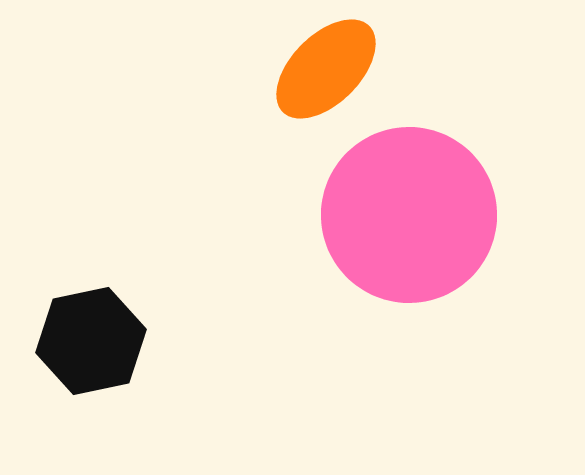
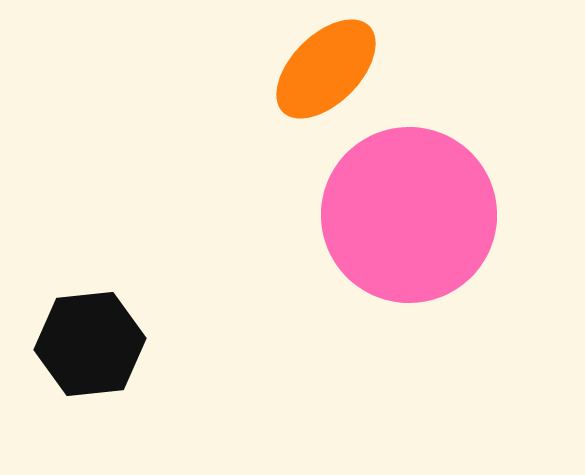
black hexagon: moved 1 px left, 3 px down; rotated 6 degrees clockwise
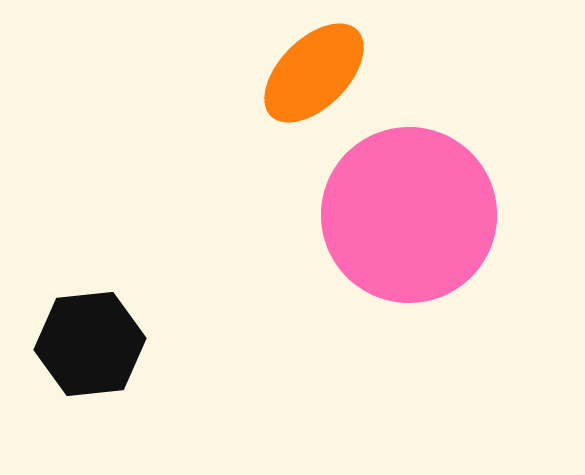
orange ellipse: moved 12 px left, 4 px down
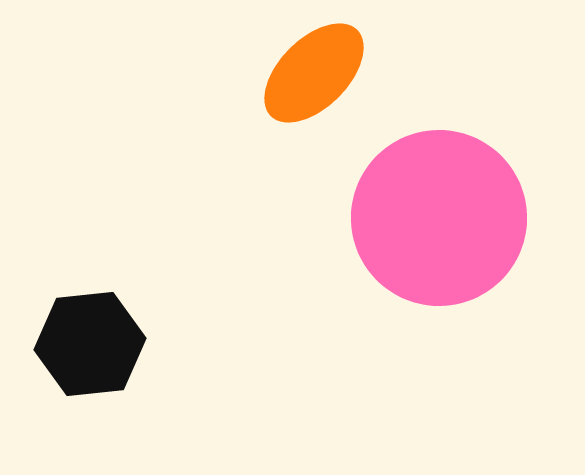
pink circle: moved 30 px right, 3 px down
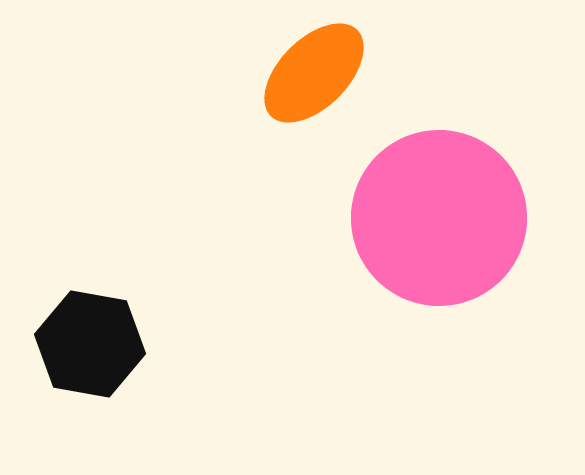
black hexagon: rotated 16 degrees clockwise
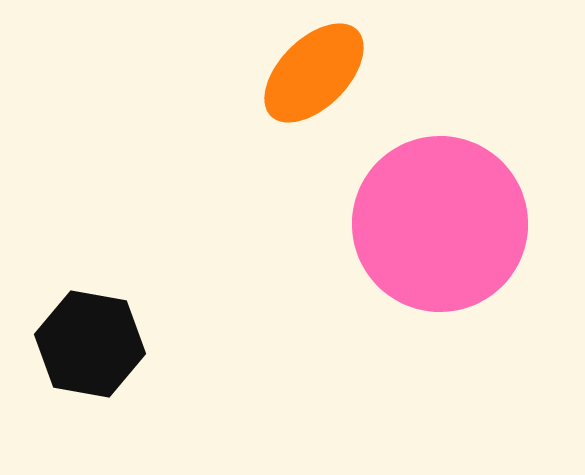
pink circle: moved 1 px right, 6 px down
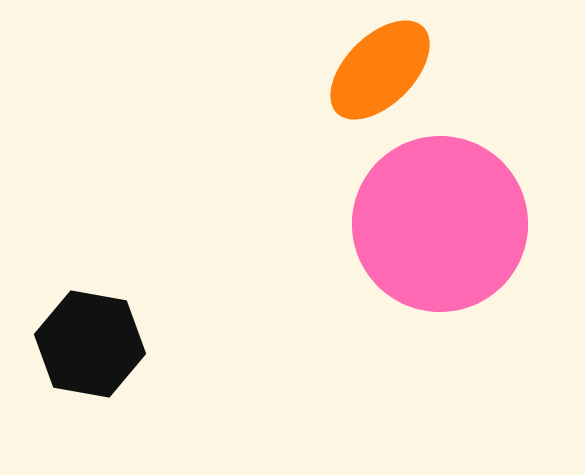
orange ellipse: moved 66 px right, 3 px up
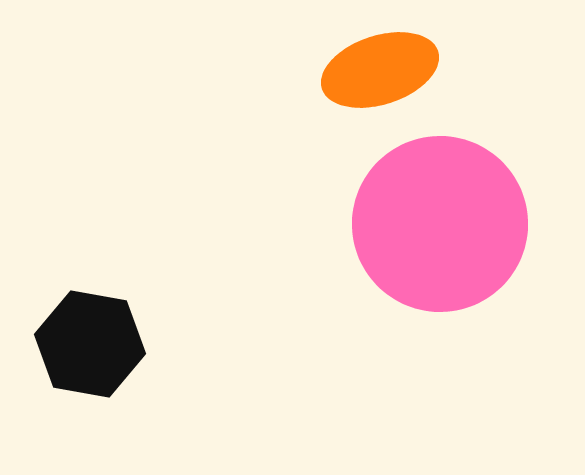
orange ellipse: rotated 27 degrees clockwise
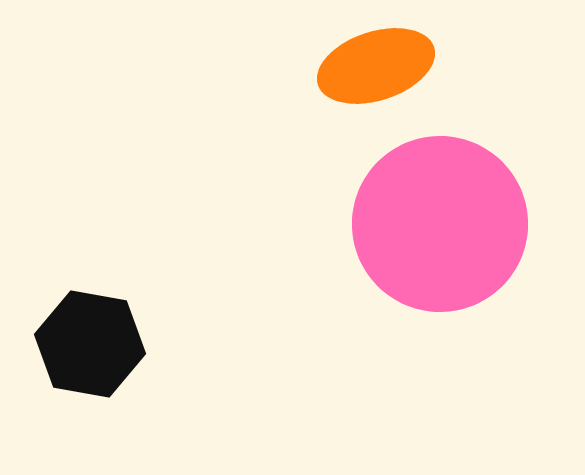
orange ellipse: moved 4 px left, 4 px up
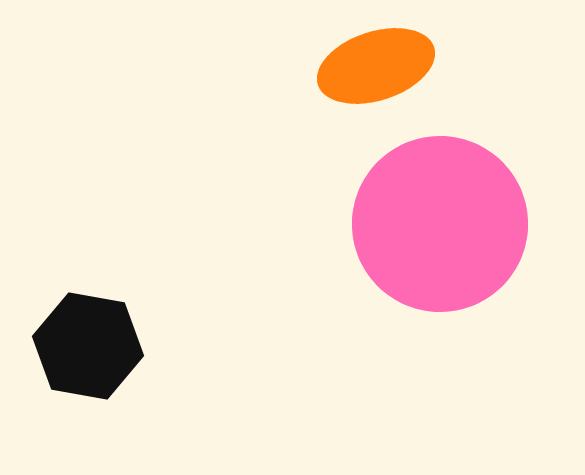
black hexagon: moved 2 px left, 2 px down
